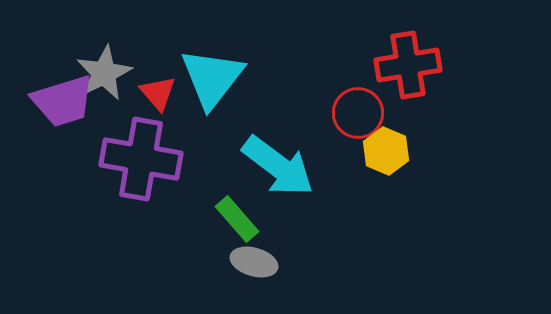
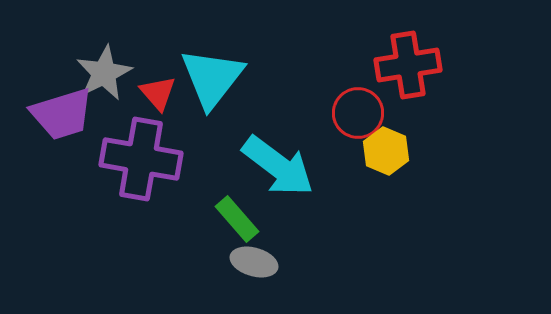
purple trapezoid: moved 1 px left, 13 px down
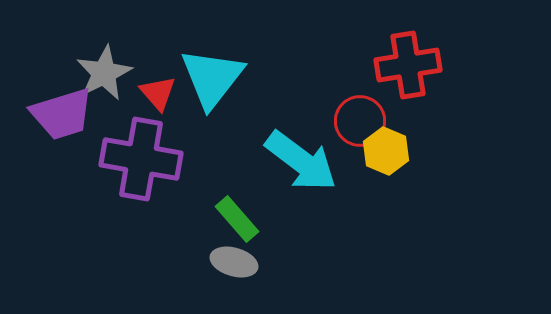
red circle: moved 2 px right, 8 px down
cyan arrow: moved 23 px right, 5 px up
gray ellipse: moved 20 px left
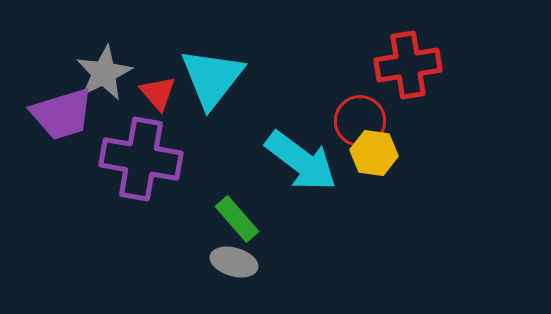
yellow hexagon: moved 12 px left, 2 px down; rotated 15 degrees counterclockwise
